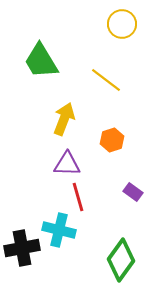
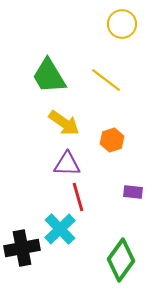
green trapezoid: moved 8 px right, 15 px down
yellow arrow: moved 4 px down; rotated 104 degrees clockwise
purple rectangle: rotated 30 degrees counterclockwise
cyan cross: moved 1 px right, 1 px up; rotated 32 degrees clockwise
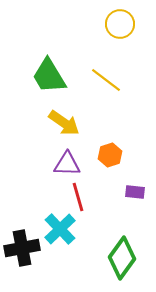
yellow circle: moved 2 px left
orange hexagon: moved 2 px left, 15 px down
purple rectangle: moved 2 px right
green diamond: moved 1 px right, 2 px up
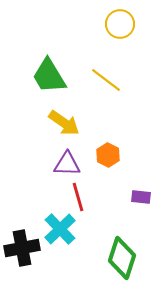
orange hexagon: moved 2 px left; rotated 15 degrees counterclockwise
purple rectangle: moved 6 px right, 5 px down
green diamond: rotated 18 degrees counterclockwise
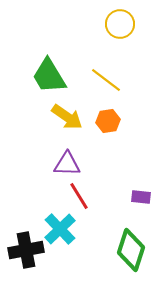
yellow arrow: moved 3 px right, 6 px up
orange hexagon: moved 34 px up; rotated 25 degrees clockwise
red line: moved 1 px right, 1 px up; rotated 16 degrees counterclockwise
black cross: moved 4 px right, 2 px down
green diamond: moved 9 px right, 8 px up
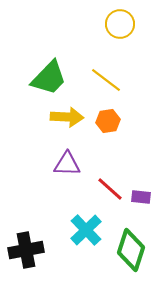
green trapezoid: moved 2 px down; rotated 105 degrees counterclockwise
yellow arrow: rotated 32 degrees counterclockwise
red line: moved 31 px right, 7 px up; rotated 16 degrees counterclockwise
cyan cross: moved 26 px right, 1 px down
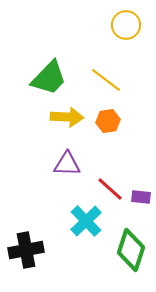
yellow circle: moved 6 px right, 1 px down
cyan cross: moved 9 px up
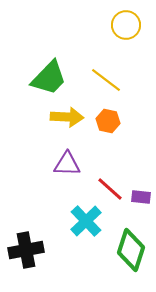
orange hexagon: rotated 20 degrees clockwise
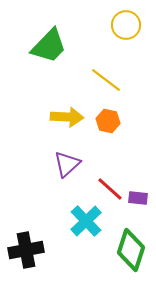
green trapezoid: moved 32 px up
purple triangle: rotated 44 degrees counterclockwise
purple rectangle: moved 3 px left, 1 px down
